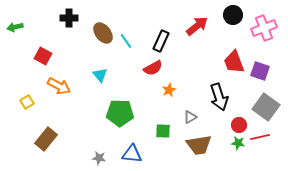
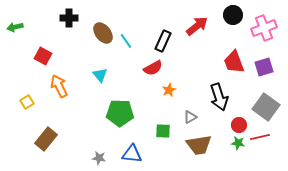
black rectangle: moved 2 px right
purple square: moved 4 px right, 4 px up; rotated 36 degrees counterclockwise
orange arrow: rotated 145 degrees counterclockwise
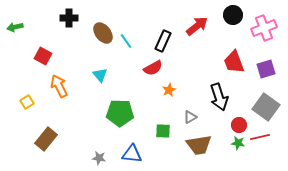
purple square: moved 2 px right, 2 px down
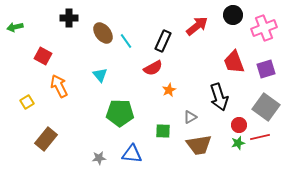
green star: rotated 24 degrees counterclockwise
gray star: rotated 16 degrees counterclockwise
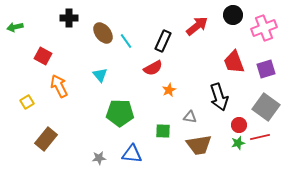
gray triangle: rotated 40 degrees clockwise
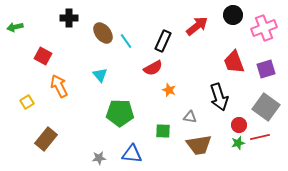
orange star: rotated 24 degrees counterclockwise
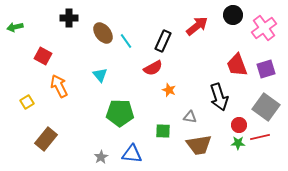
pink cross: rotated 15 degrees counterclockwise
red trapezoid: moved 3 px right, 3 px down
green star: rotated 16 degrees clockwise
gray star: moved 2 px right, 1 px up; rotated 24 degrees counterclockwise
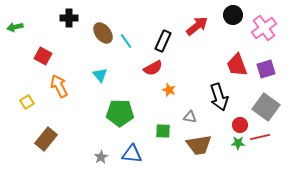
red circle: moved 1 px right
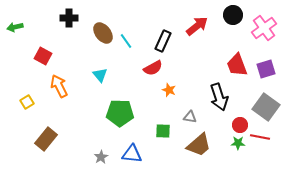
red line: rotated 24 degrees clockwise
brown trapezoid: rotated 32 degrees counterclockwise
